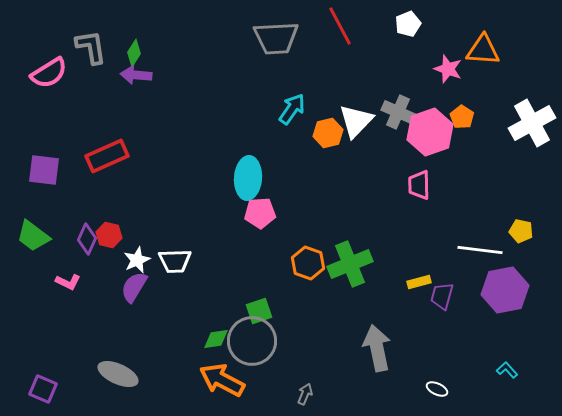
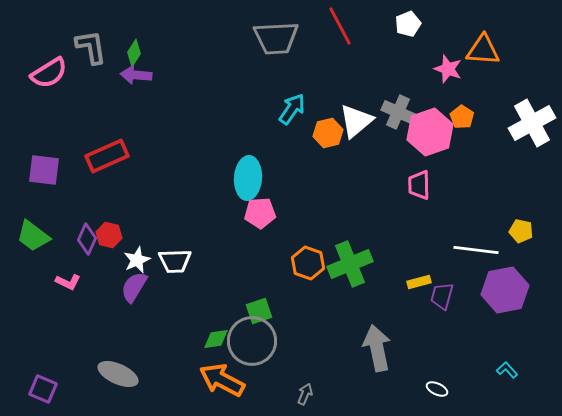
white triangle at (356, 121): rotated 6 degrees clockwise
white line at (480, 250): moved 4 px left
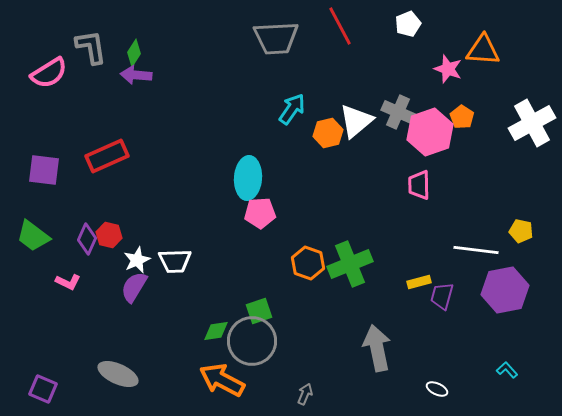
green diamond at (216, 339): moved 8 px up
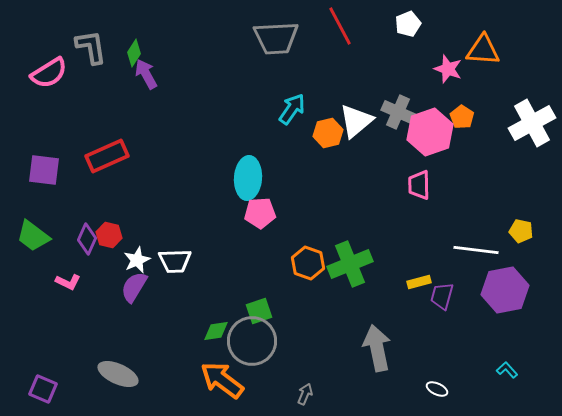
purple arrow at (136, 75): moved 10 px right, 1 px up; rotated 56 degrees clockwise
orange arrow at (222, 380): rotated 9 degrees clockwise
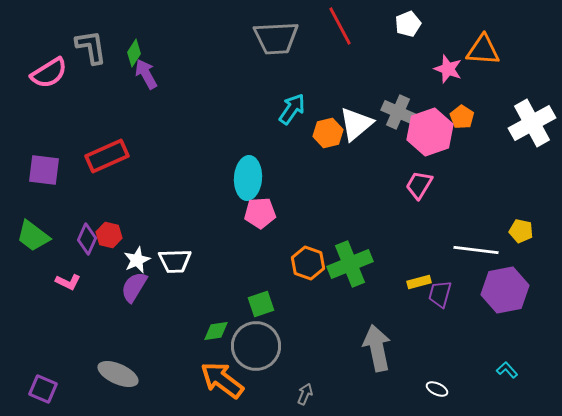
white triangle at (356, 121): moved 3 px down
pink trapezoid at (419, 185): rotated 32 degrees clockwise
purple trapezoid at (442, 296): moved 2 px left, 2 px up
green square at (259, 311): moved 2 px right, 7 px up
gray circle at (252, 341): moved 4 px right, 5 px down
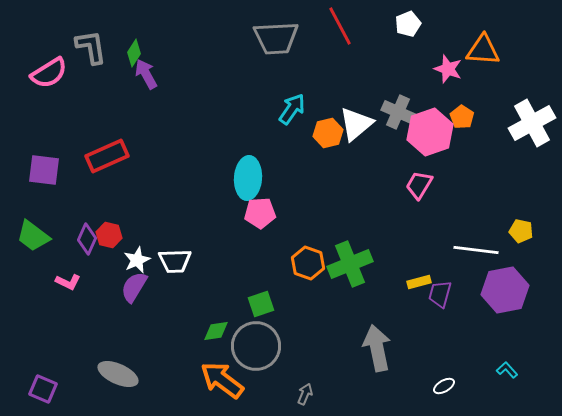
white ellipse at (437, 389): moved 7 px right, 3 px up; rotated 55 degrees counterclockwise
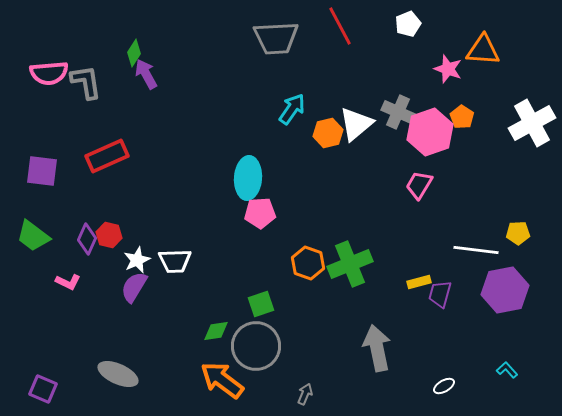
gray L-shape at (91, 47): moved 5 px left, 35 px down
pink semicircle at (49, 73): rotated 27 degrees clockwise
purple square at (44, 170): moved 2 px left, 1 px down
yellow pentagon at (521, 231): moved 3 px left, 2 px down; rotated 15 degrees counterclockwise
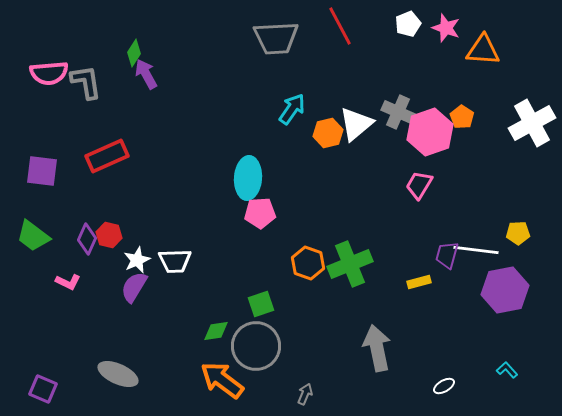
pink star at (448, 69): moved 2 px left, 41 px up
purple trapezoid at (440, 294): moved 7 px right, 39 px up
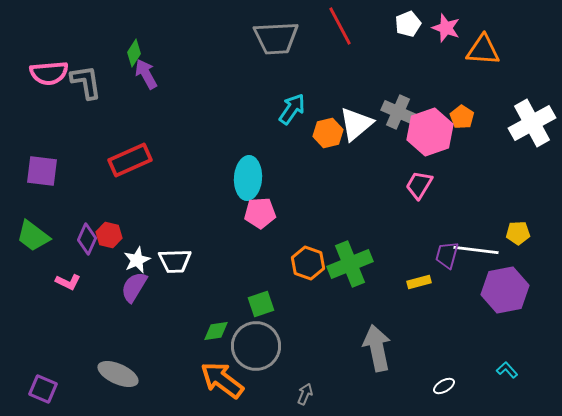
red rectangle at (107, 156): moved 23 px right, 4 px down
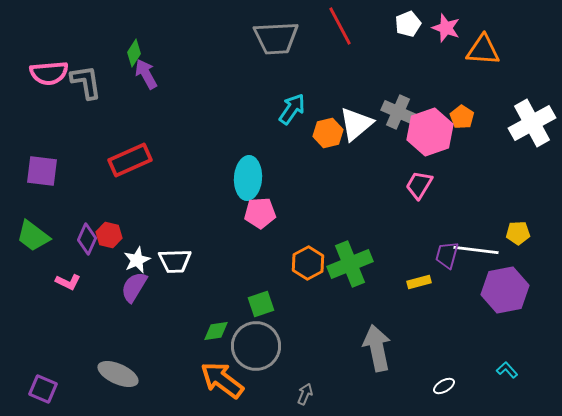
orange hexagon at (308, 263): rotated 12 degrees clockwise
